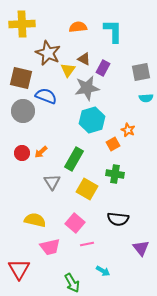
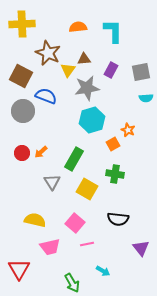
brown triangle: rotated 32 degrees counterclockwise
purple rectangle: moved 8 px right, 2 px down
brown square: moved 2 px up; rotated 15 degrees clockwise
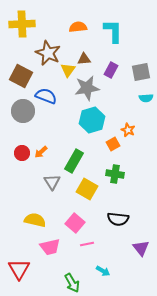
green rectangle: moved 2 px down
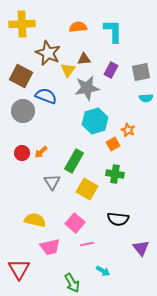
cyan hexagon: moved 3 px right, 1 px down
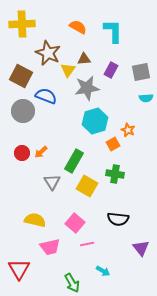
orange semicircle: rotated 36 degrees clockwise
yellow square: moved 3 px up
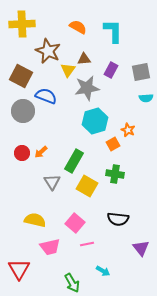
brown star: moved 2 px up
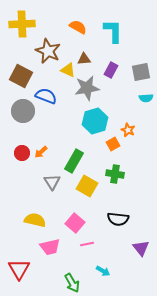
yellow triangle: rotated 42 degrees counterclockwise
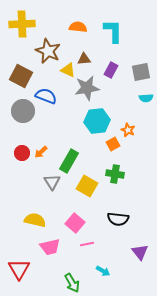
orange semicircle: rotated 24 degrees counterclockwise
cyan hexagon: moved 2 px right; rotated 10 degrees clockwise
green rectangle: moved 5 px left
purple triangle: moved 1 px left, 4 px down
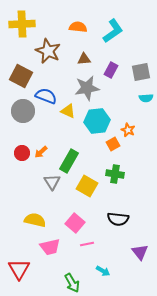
cyan L-shape: rotated 55 degrees clockwise
yellow triangle: moved 41 px down
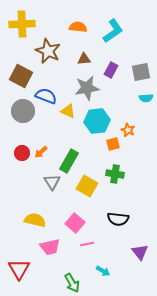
orange square: rotated 16 degrees clockwise
